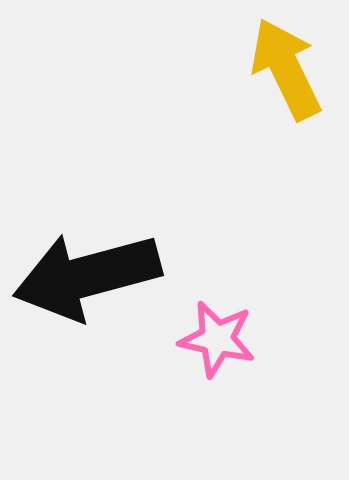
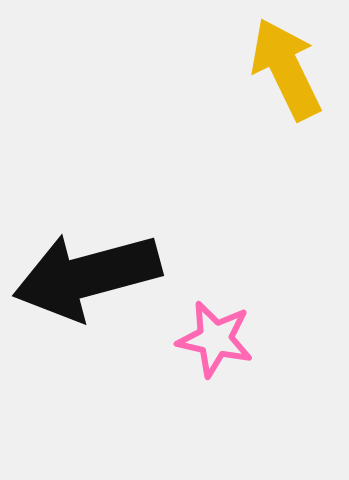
pink star: moved 2 px left
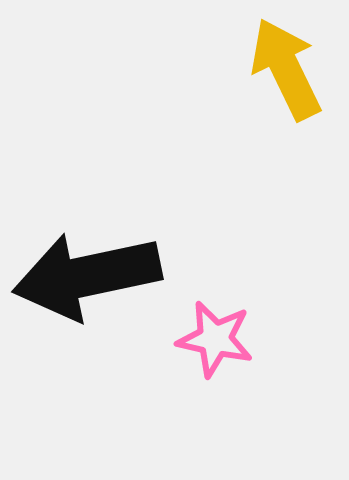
black arrow: rotated 3 degrees clockwise
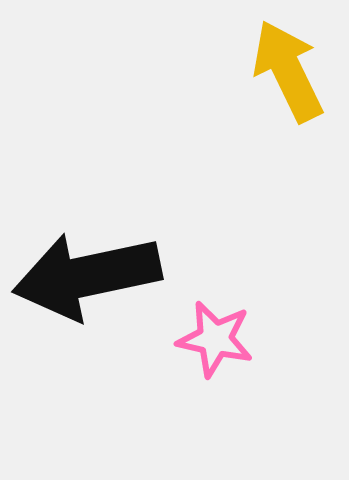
yellow arrow: moved 2 px right, 2 px down
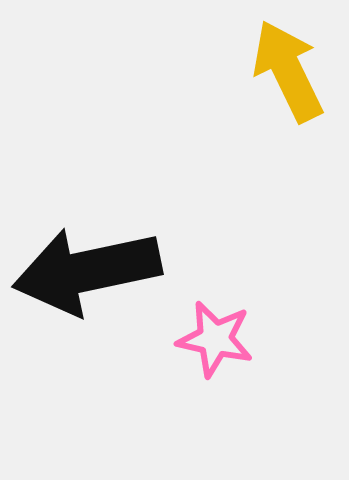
black arrow: moved 5 px up
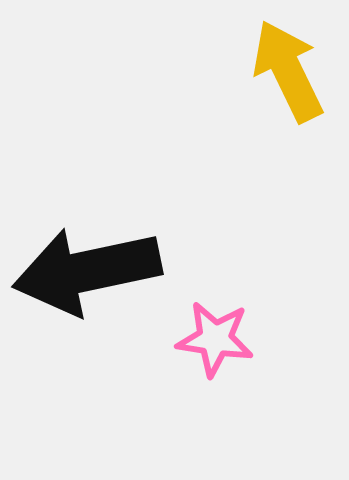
pink star: rotated 4 degrees counterclockwise
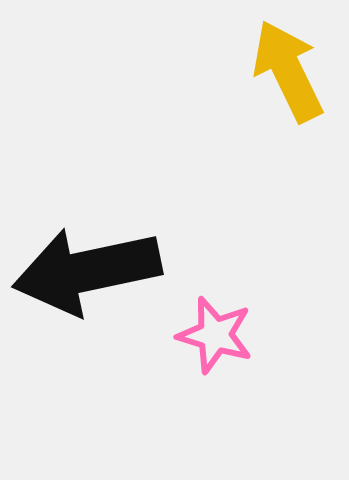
pink star: moved 4 px up; rotated 8 degrees clockwise
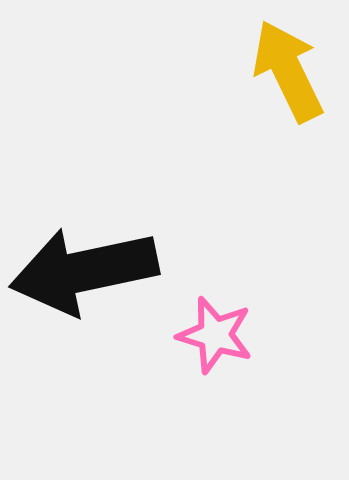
black arrow: moved 3 px left
